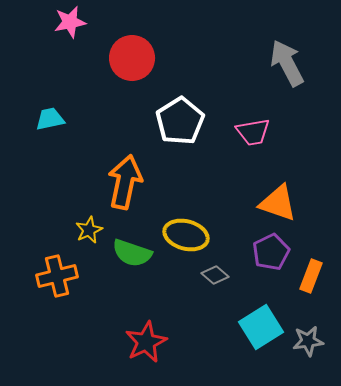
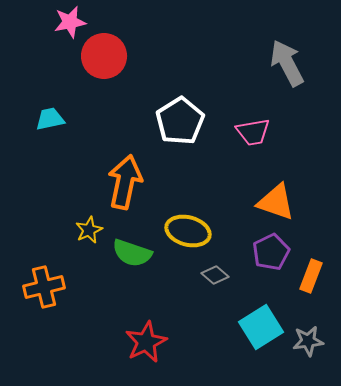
red circle: moved 28 px left, 2 px up
orange triangle: moved 2 px left, 1 px up
yellow ellipse: moved 2 px right, 4 px up
orange cross: moved 13 px left, 11 px down
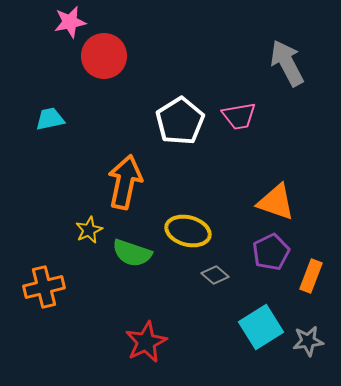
pink trapezoid: moved 14 px left, 16 px up
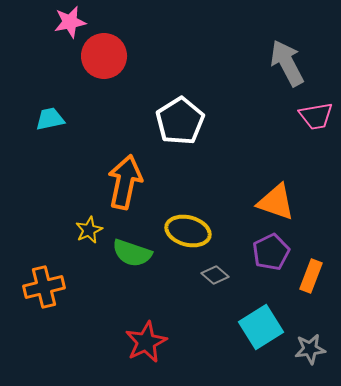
pink trapezoid: moved 77 px right
gray star: moved 2 px right, 8 px down
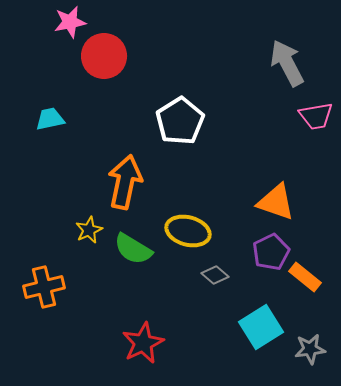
green semicircle: moved 1 px right, 4 px up; rotated 12 degrees clockwise
orange rectangle: moved 6 px left, 1 px down; rotated 72 degrees counterclockwise
red star: moved 3 px left, 1 px down
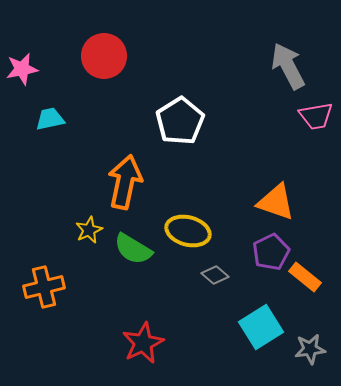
pink star: moved 48 px left, 47 px down
gray arrow: moved 1 px right, 3 px down
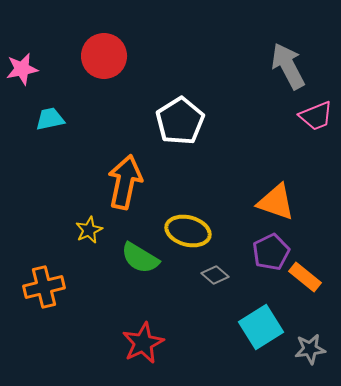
pink trapezoid: rotated 12 degrees counterclockwise
green semicircle: moved 7 px right, 9 px down
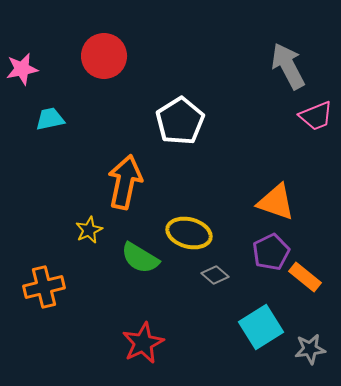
yellow ellipse: moved 1 px right, 2 px down
